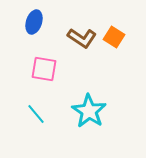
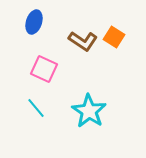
brown L-shape: moved 1 px right, 3 px down
pink square: rotated 16 degrees clockwise
cyan line: moved 6 px up
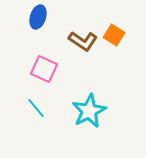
blue ellipse: moved 4 px right, 5 px up
orange square: moved 2 px up
cyan star: rotated 12 degrees clockwise
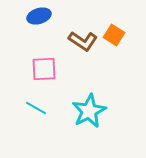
blue ellipse: moved 1 px right, 1 px up; rotated 55 degrees clockwise
pink square: rotated 28 degrees counterclockwise
cyan line: rotated 20 degrees counterclockwise
